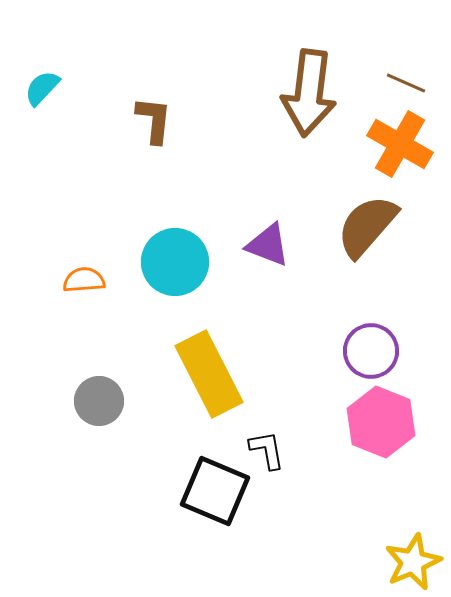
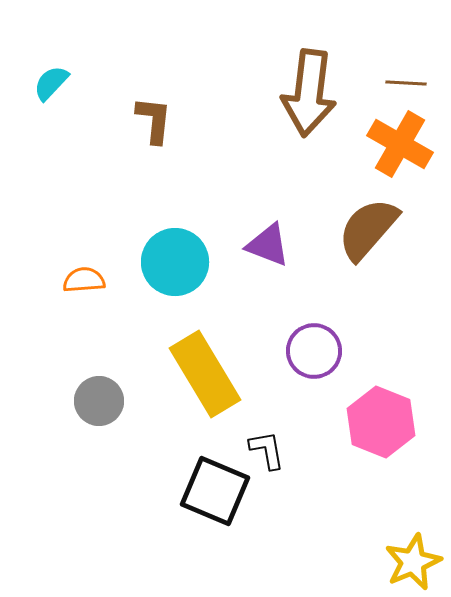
brown line: rotated 21 degrees counterclockwise
cyan semicircle: moved 9 px right, 5 px up
brown semicircle: moved 1 px right, 3 px down
purple circle: moved 57 px left
yellow rectangle: moved 4 px left; rotated 4 degrees counterclockwise
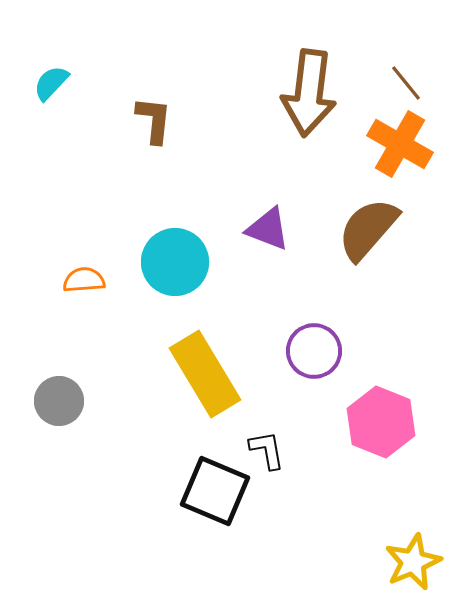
brown line: rotated 48 degrees clockwise
purple triangle: moved 16 px up
gray circle: moved 40 px left
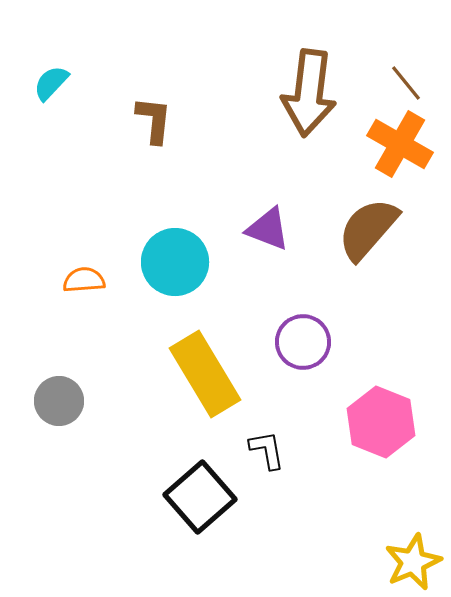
purple circle: moved 11 px left, 9 px up
black square: moved 15 px left, 6 px down; rotated 26 degrees clockwise
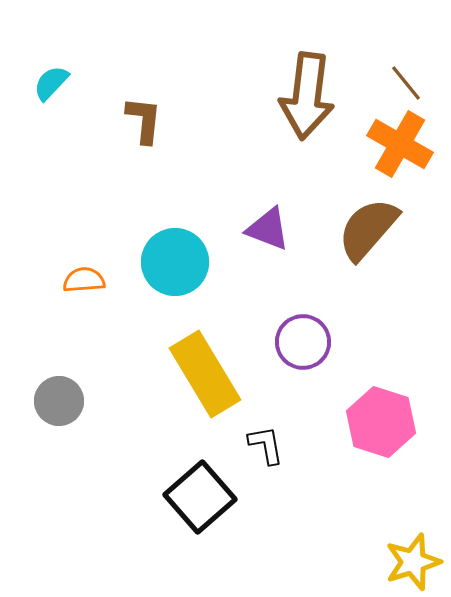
brown arrow: moved 2 px left, 3 px down
brown L-shape: moved 10 px left
pink hexagon: rotated 4 degrees counterclockwise
black L-shape: moved 1 px left, 5 px up
yellow star: rotated 6 degrees clockwise
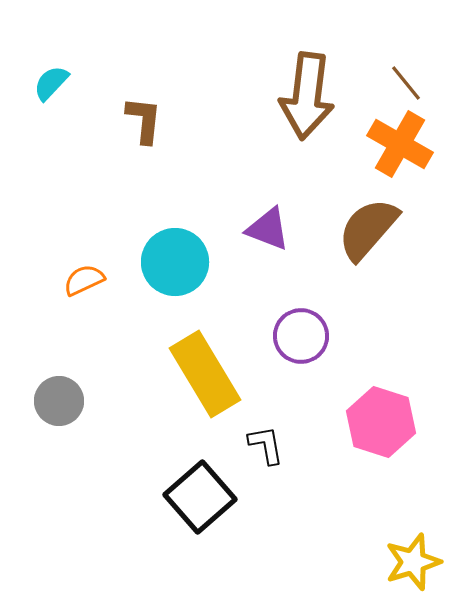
orange semicircle: rotated 21 degrees counterclockwise
purple circle: moved 2 px left, 6 px up
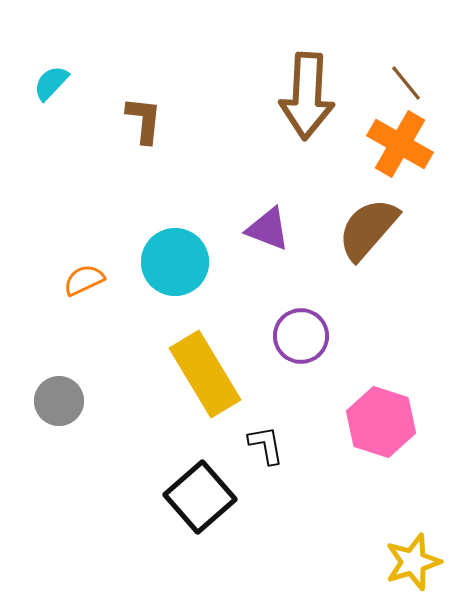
brown arrow: rotated 4 degrees counterclockwise
